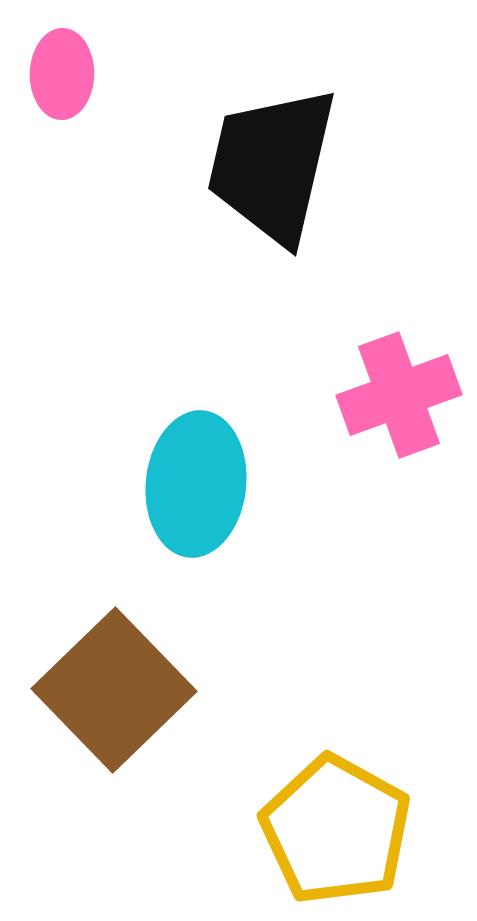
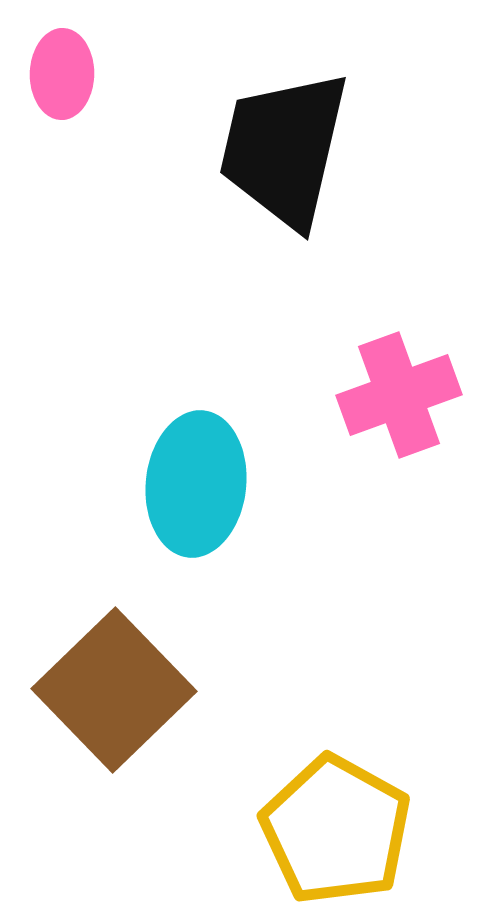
black trapezoid: moved 12 px right, 16 px up
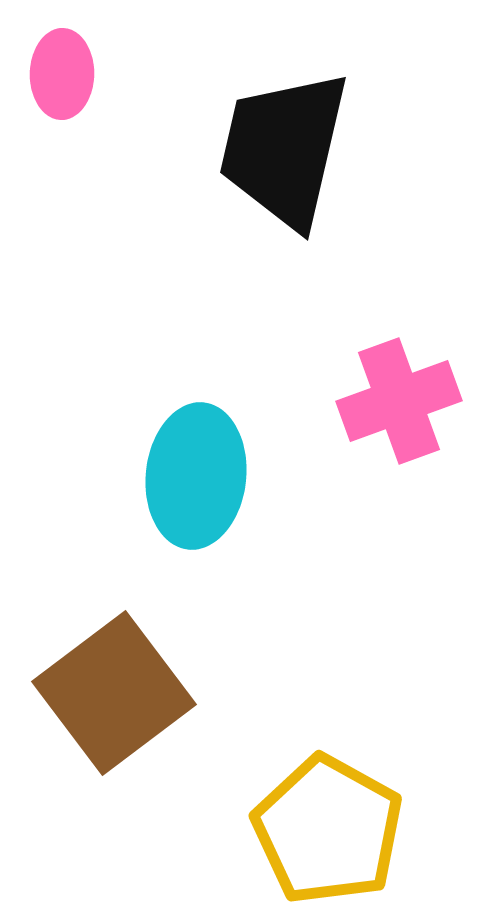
pink cross: moved 6 px down
cyan ellipse: moved 8 px up
brown square: moved 3 px down; rotated 7 degrees clockwise
yellow pentagon: moved 8 px left
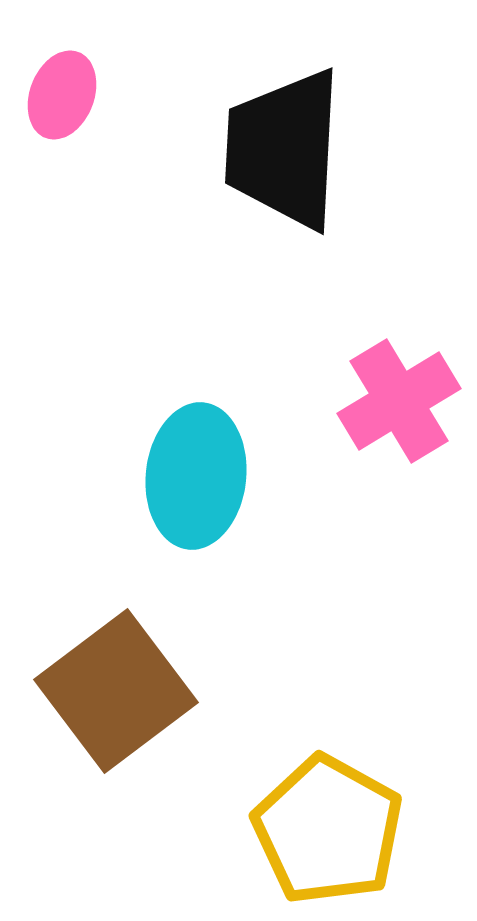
pink ellipse: moved 21 px down; rotated 20 degrees clockwise
black trapezoid: rotated 10 degrees counterclockwise
pink cross: rotated 11 degrees counterclockwise
brown square: moved 2 px right, 2 px up
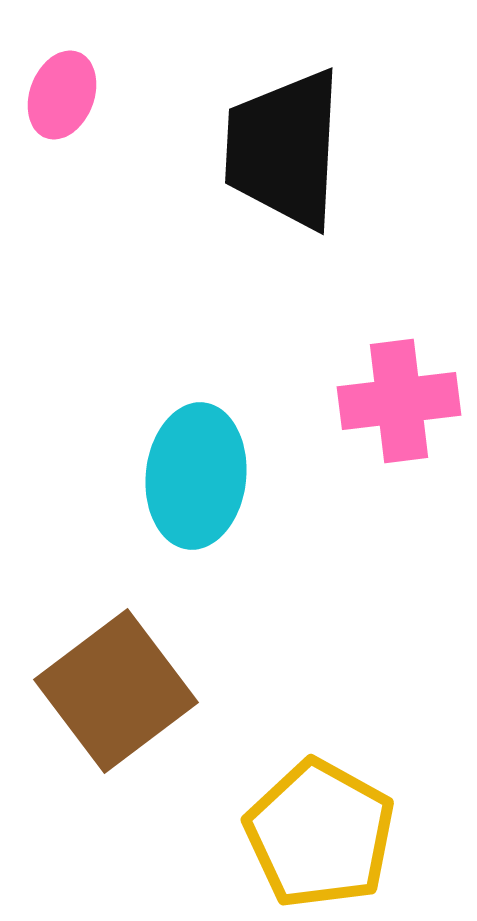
pink cross: rotated 24 degrees clockwise
yellow pentagon: moved 8 px left, 4 px down
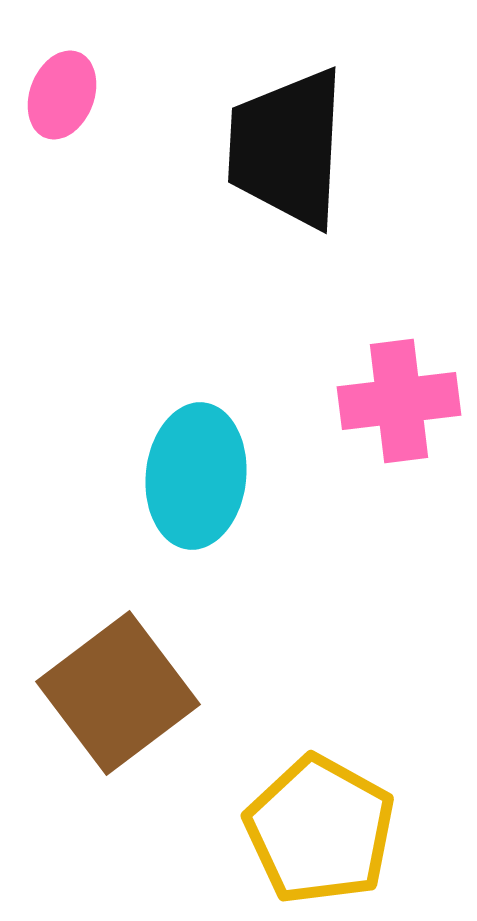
black trapezoid: moved 3 px right, 1 px up
brown square: moved 2 px right, 2 px down
yellow pentagon: moved 4 px up
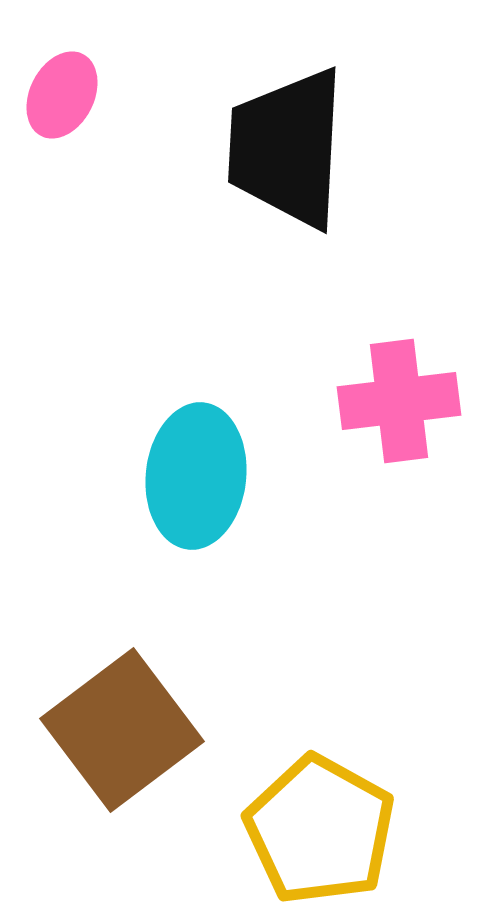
pink ellipse: rotated 6 degrees clockwise
brown square: moved 4 px right, 37 px down
